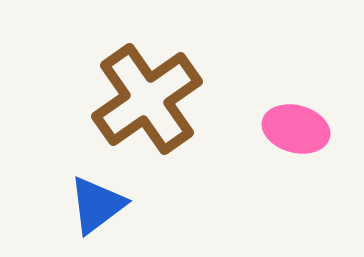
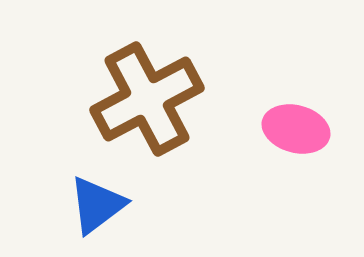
brown cross: rotated 7 degrees clockwise
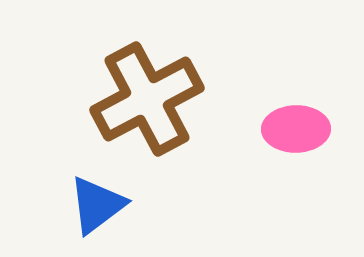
pink ellipse: rotated 16 degrees counterclockwise
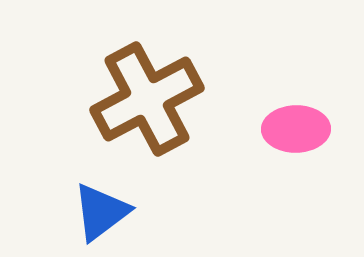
blue triangle: moved 4 px right, 7 px down
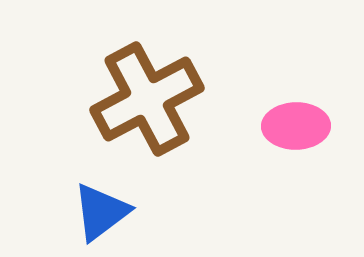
pink ellipse: moved 3 px up
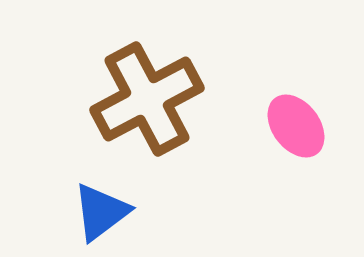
pink ellipse: rotated 54 degrees clockwise
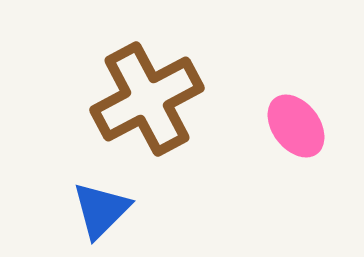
blue triangle: moved 2 px up; rotated 8 degrees counterclockwise
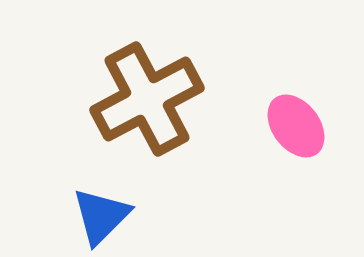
blue triangle: moved 6 px down
